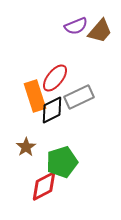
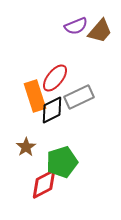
red diamond: moved 2 px up
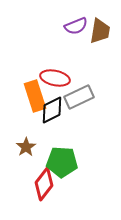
brown trapezoid: rotated 32 degrees counterclockwise
red ellipse: rotated 64 degrees clockwise
green pentagon: rotated 20 degrees clockwise
red diamond: rotated 24 degrees counterclockwise
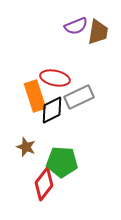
brown trapezoid: moved 2 px left, 1 px down
brown star: rotated 18 degrees counterclockwise
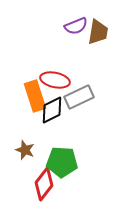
red ellipse: moved 2 px down
brown star: moved 1 px left, 3 px down
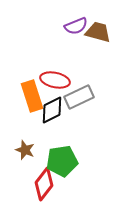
brown trapezoid: rotated 84 degrees counterclockwise
orange rectangle: moved 3 px left
green pentagon: moved 1 px up; rotated 12 degrees counterclockwise
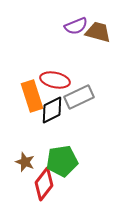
brown star: moved 12 px down
